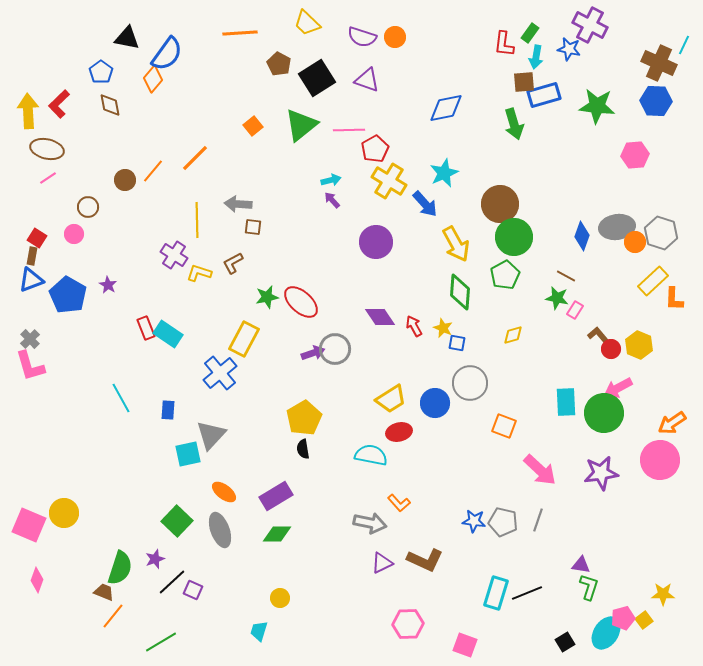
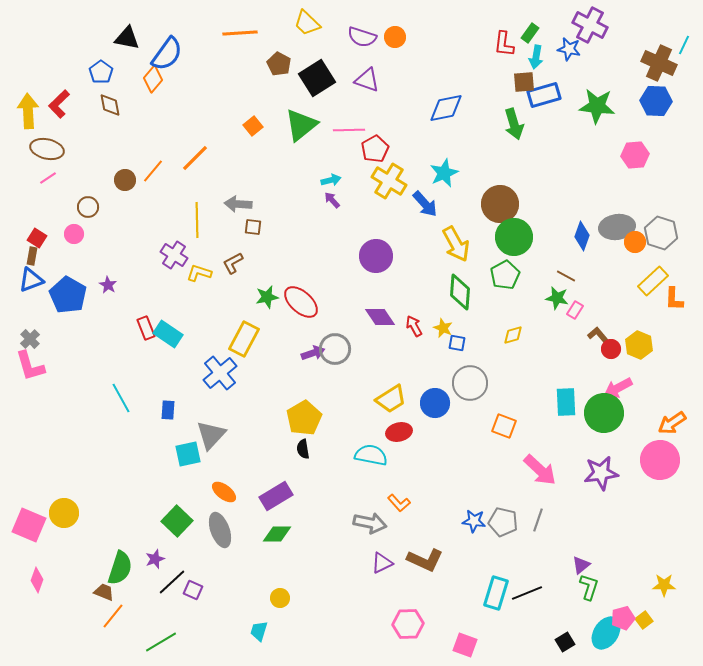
purple circle at (376, 242): moved 14 px down
purple triangle at (581, 565): rotated 48 degrees counterclockwise
yellow star at (663, 594): moved 1 px right, 9 px up
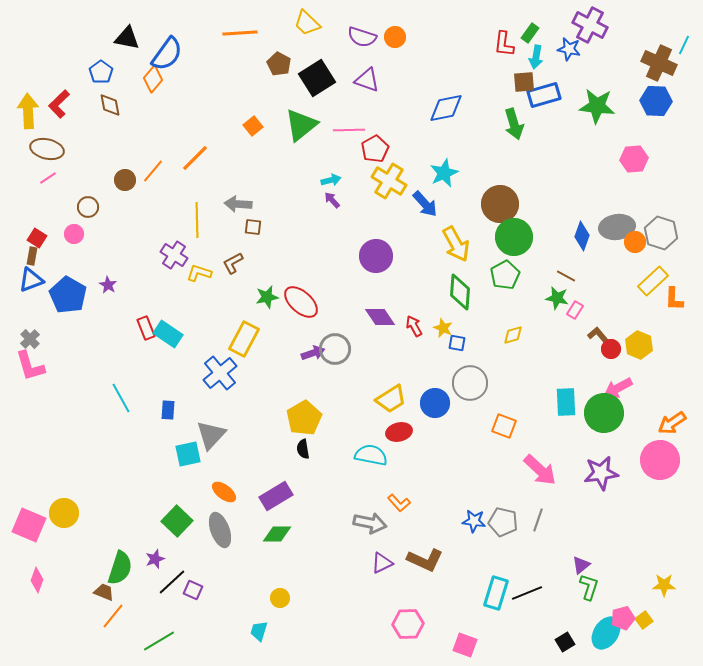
pink hexagon at (635, 155): moved 1 px left, 4 px down
green line at (161, 642): moved 2 px left, 1 px up
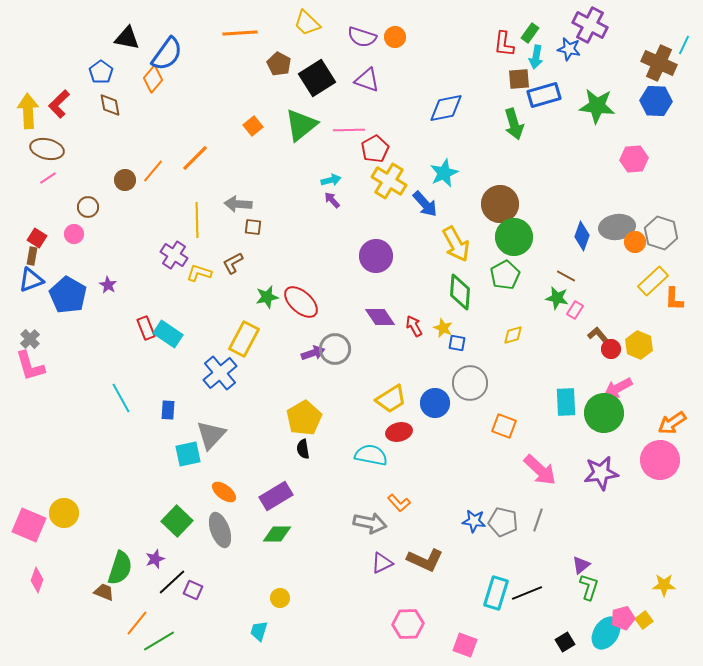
brown square at (524, 82): moved 5 px left, 3 px up
orange line at (113, 616): moved 24 px right, 7 px down
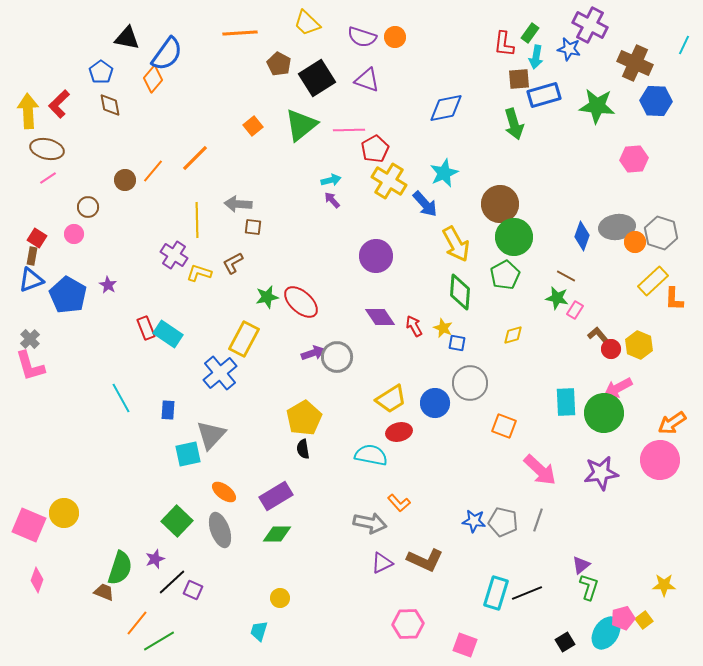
brown cross at (659, 63): moved 24 px left
gray circle at (335, 349): moved 2 px right, 8 px down
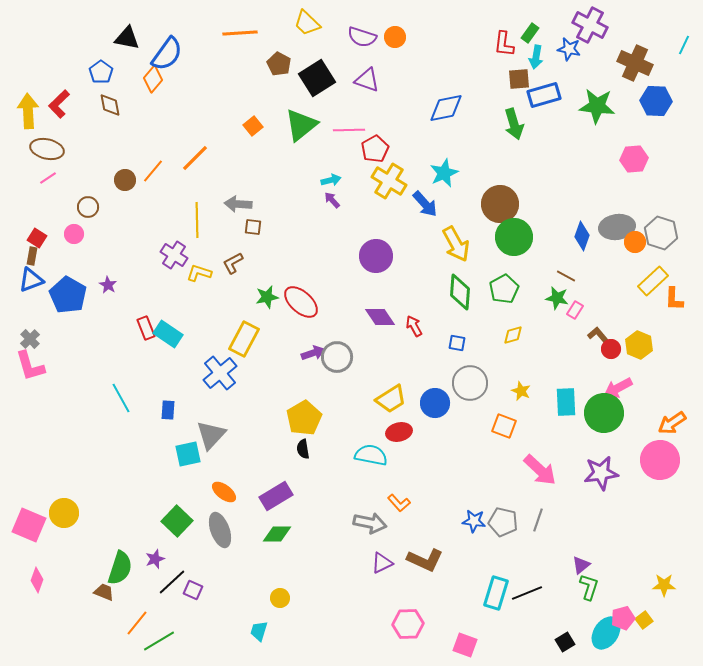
green pentagon at (505, 275): moved 1 px left, 14 px down
yellow star at (443, 328): moved 78 px right, 63 px down
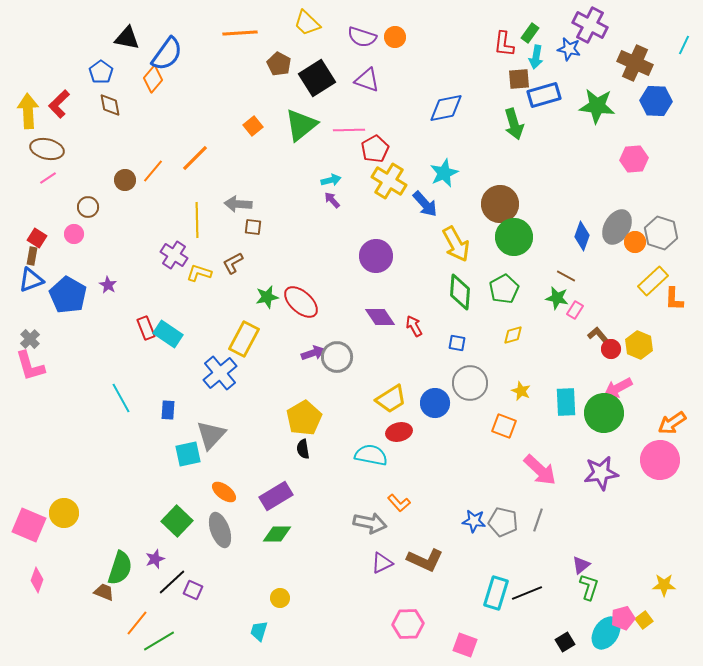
gray ellipse at (617, 227): rotated 52 degrees counterclockwise
